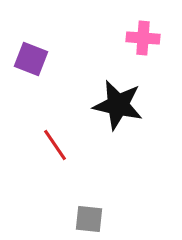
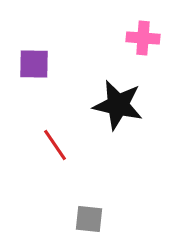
purple square: moved 3 px right, 5 px down; rotated 20 degrees counterclockwise
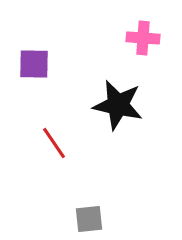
red line: moved 1 px left, 2 px up
gray square: rotated 12 degrees counterclockwise
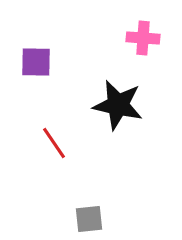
purple square: moved 2 px right, 2 px up
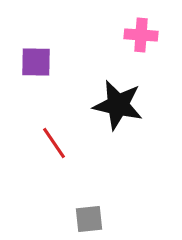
pink cross: moved 2 px left, 3 px up
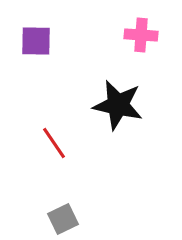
purple square: moved 21 px up
gray square: moved 26 px left; rotated 20 degrees counterclockwise
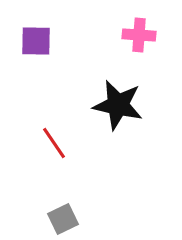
pink cross: moved 2 px left
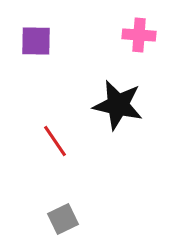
red line: moved 1 px right, 2 px up
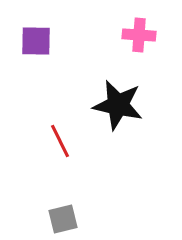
red line: moved 5 px right; rotated 8 degrees clockwise
gray square: rotated 12 degrees clockwise
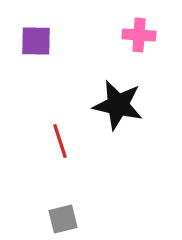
red line: rotated 8 degrees clockwise
